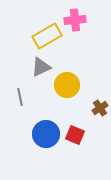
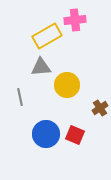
gray triangle: rotated 20 degrees clockwise
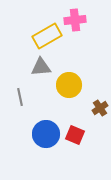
yellow circle: moved 2 px right
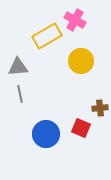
pink cross: rotated 35 degrees clockwise
gray triangle: moved 23 px left
yellow circle: moved 12 px right, 24 px up
gray line: moved 3 px up
brown cross: rotated 28 degrees clockwise
red square: moved 6 px right, 7 px up
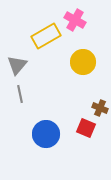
yellow rectangle: moved 1 px left
yellow circle: moved 2 px right, 1 px down
gray triangle: moved 1 px left, 2 px up; rotated 45 degrees counterclockwise
brown cross: rotated 28 degrees clockwise
red square: moved 5 px right
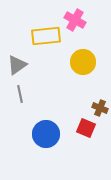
yellow rectangle: rotated 24 degrees clockwise
gray triangle: rotated 15 degrees clockwise
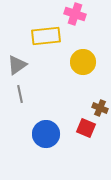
pink cross: moved 6 px up; rotated 10 degrees counterclockwise
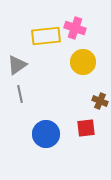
pink cross: moved 14 px down
brown cross: moved 7 px up
red square: rotated 30 degrees counterclockwise
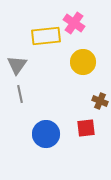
pink cross: moved 1 px left, 5 px up; rotated 15 degrees clockwise
gray triangle: rotated 20 degrees counterclockwise
